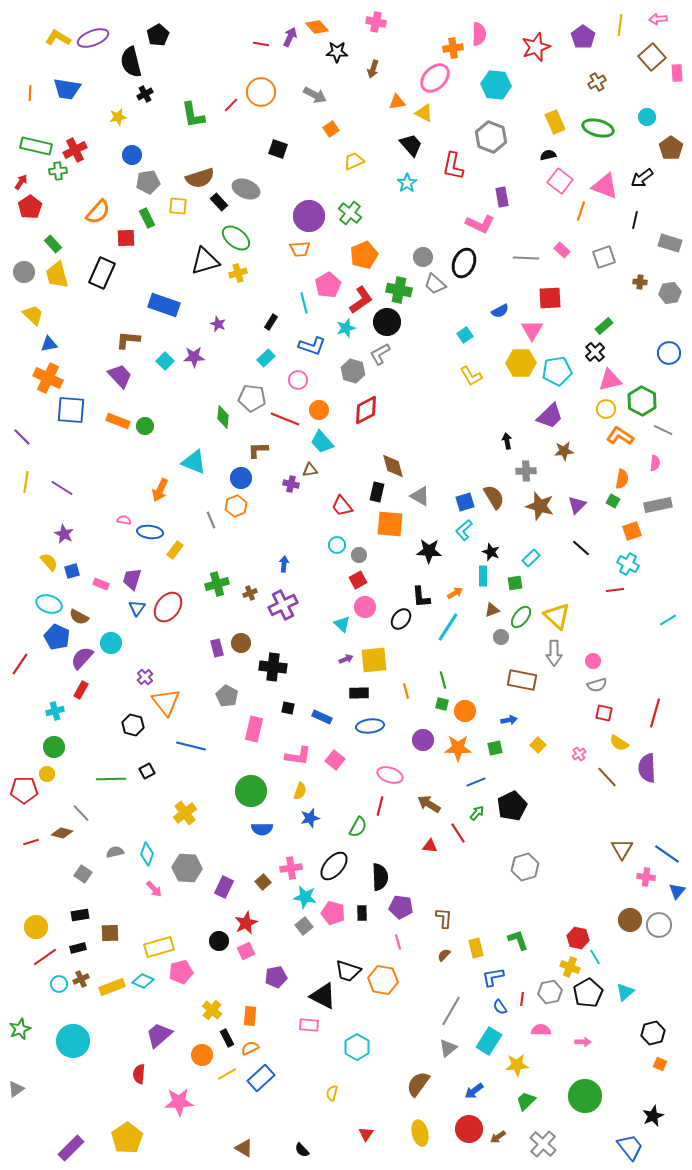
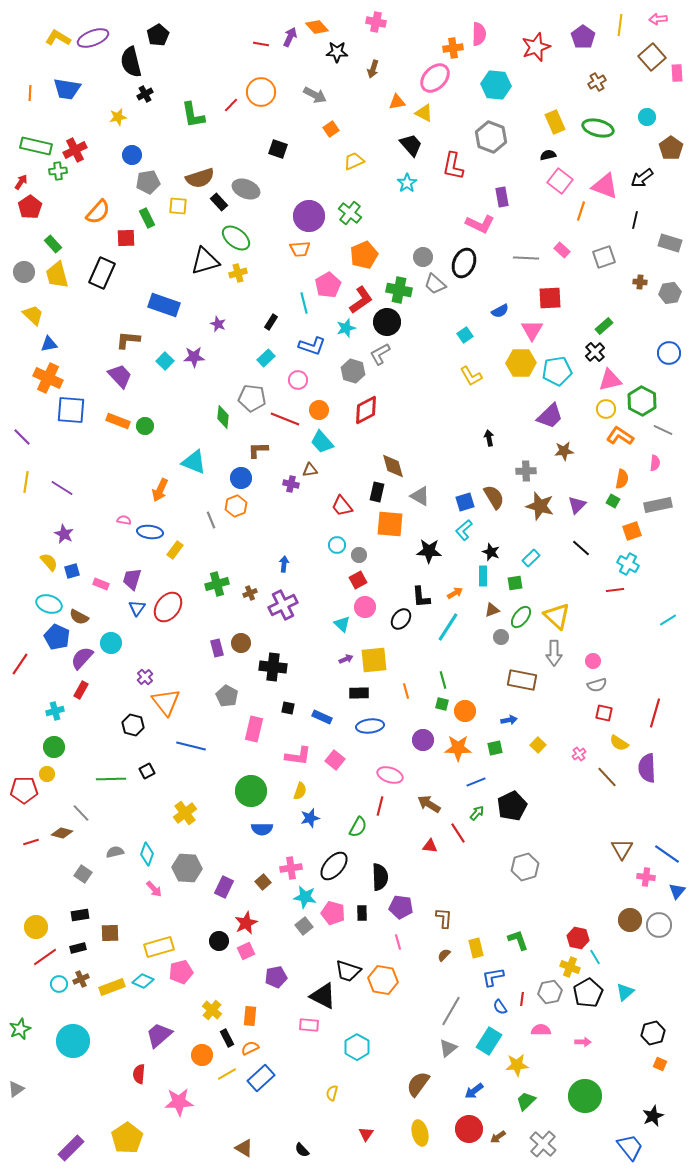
black arrow at (507, 441): moved 18 px left, 3 px up
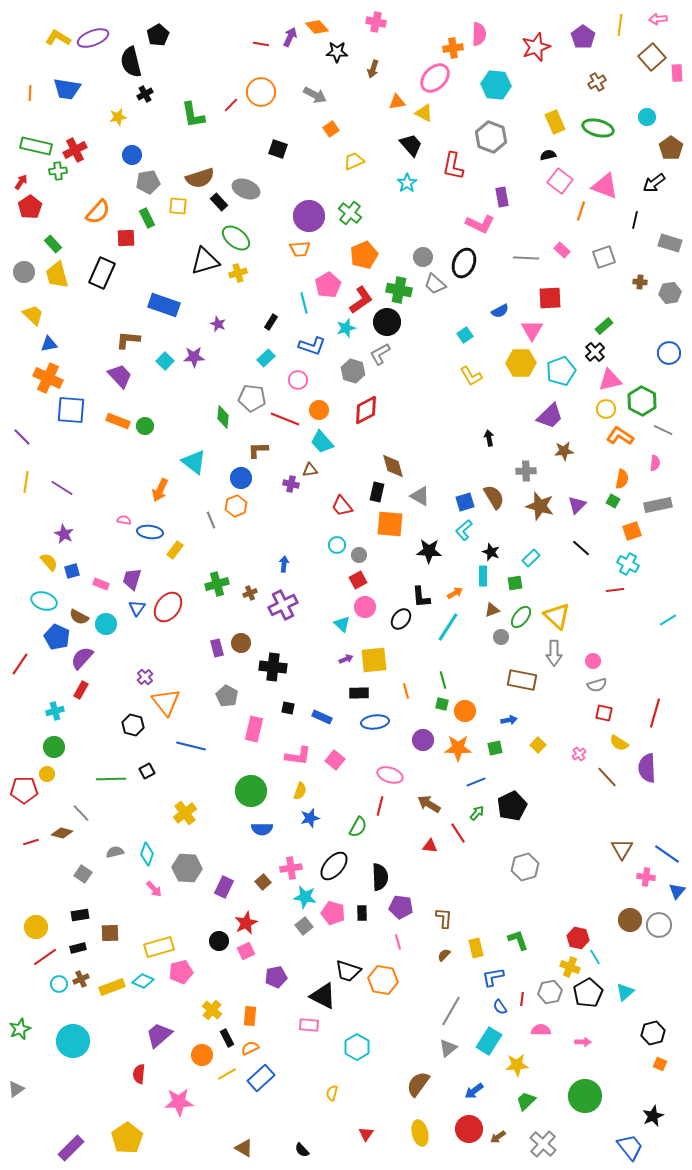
black arrow at (642, 178): moved 12 px right, 5 px down
cyan pentagon at (557, 371): moved 4 px right; rotated 12 degrees counterclockwise
cyan triangle at (194, 462): rotated 16 degrees clockwise
cyan ellipse at (49, 604): moved 5 px left, 3 px up
cyan circle at (111, 643): moved 5 px left, 19 px up
blue ellipse at (370, 726): moved 5 px right, 4 px up
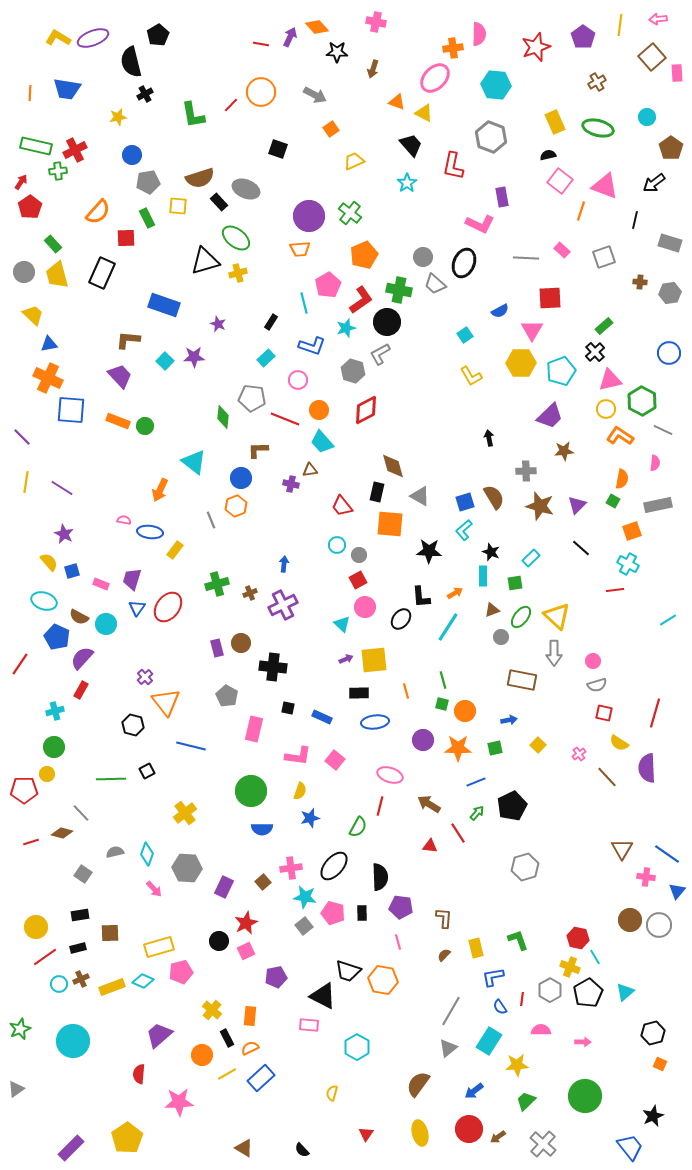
orange triangle at (397, 102): rotated 30 degrees clockwise
gray hexagon at (550, 992): moved 2 px up; rotated 20 degrees counterclockwise
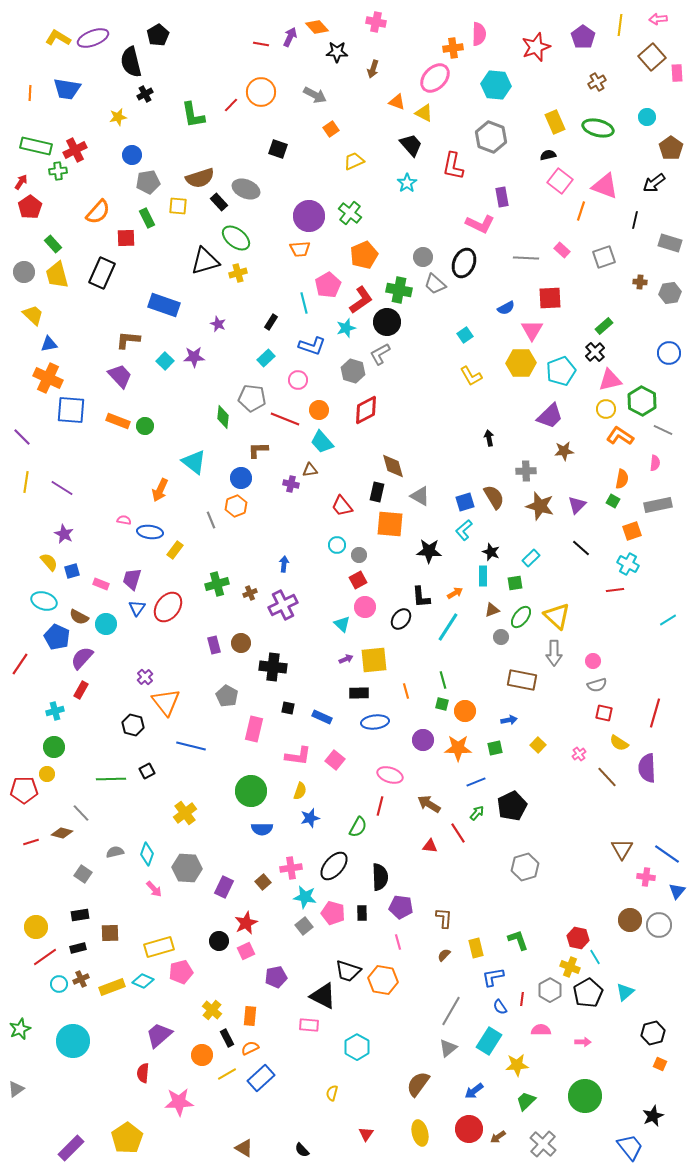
blue semicircle at (500, 311): moved 6 px right, 3 px up
purple rectangle at (217, 648): moved 3 px left, 3 px up
red semicircle at (139, 1074): moved 4 px right, 1 px up
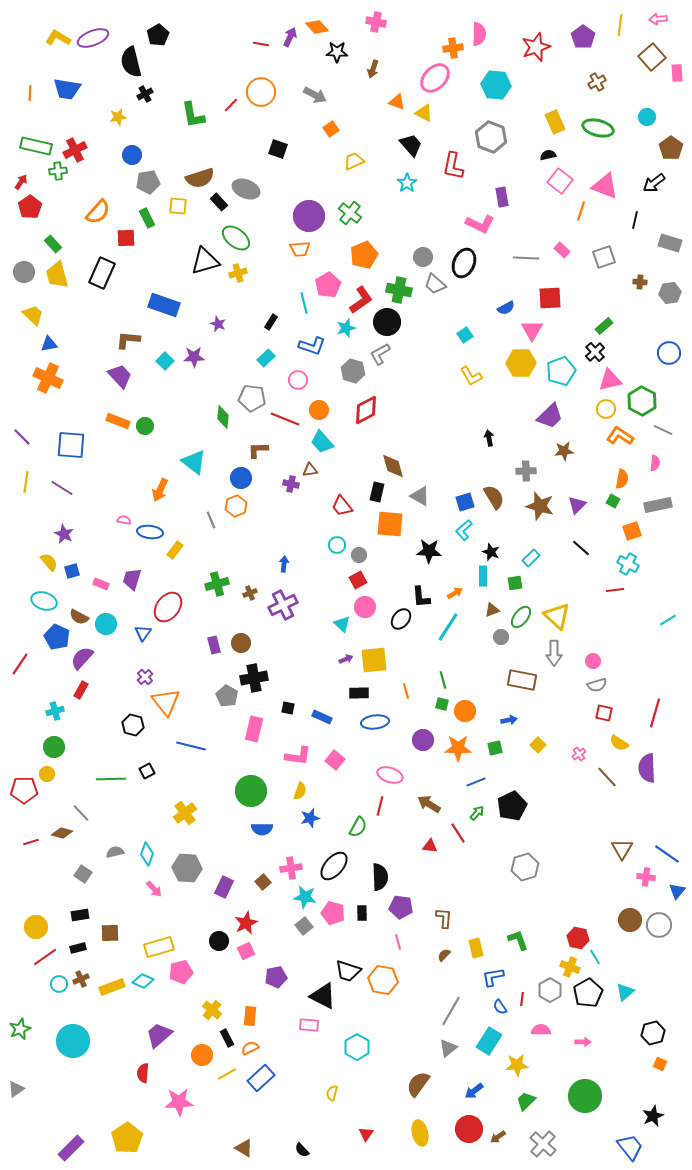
blue square at (71, 410): moved 35 px down
blue triangle at (137, 608): moved 6 px right, 25 px down
black cross at (273, 667): moved 19 px left, 11 px down; rotated 16 degrees counterclockwise
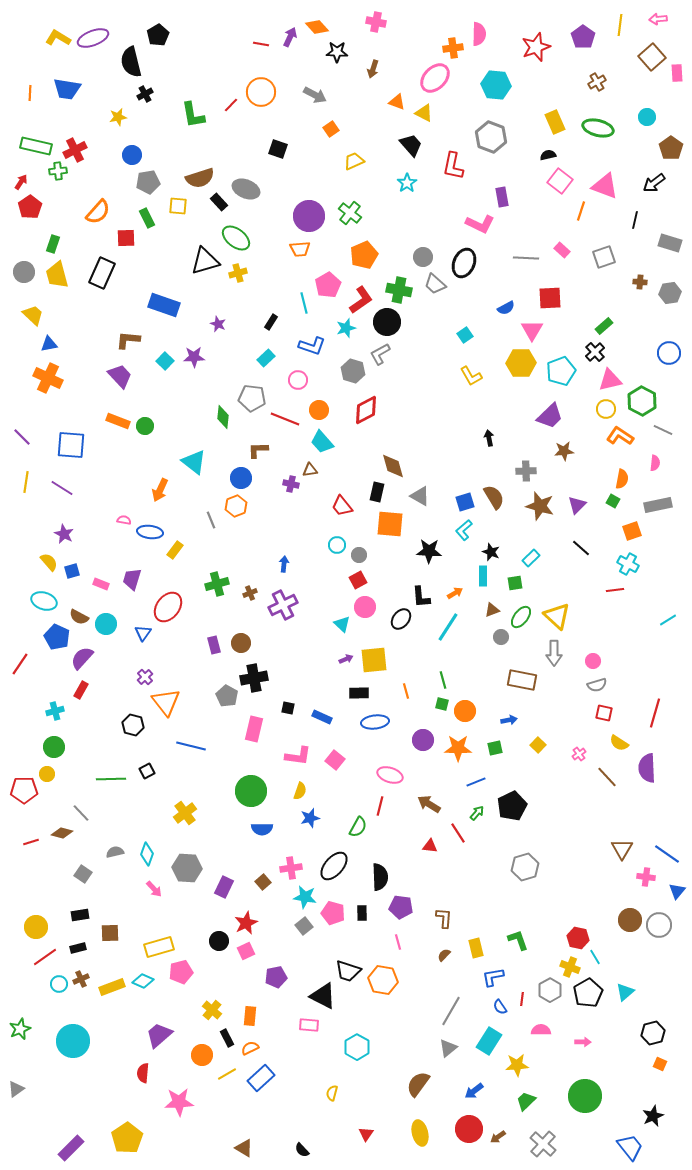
green rectangle at (53, 244): rotated 60 degrees clockwise
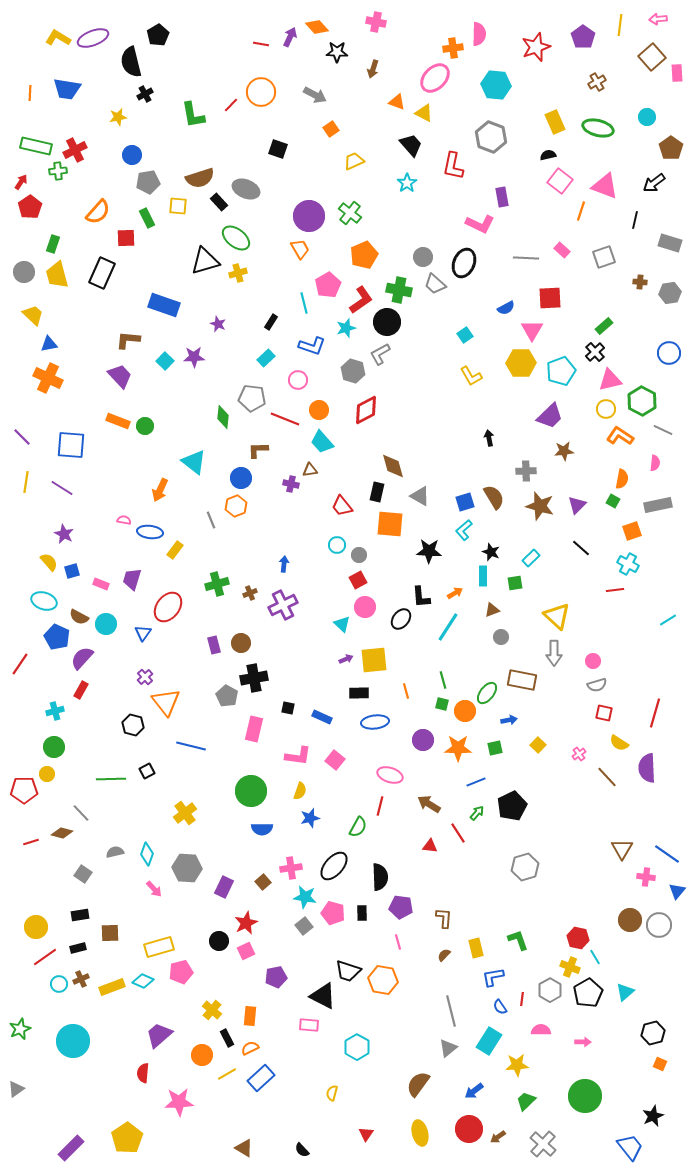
orange trapezoid at (300, 249): rotated 115 degrees counterclockwise
green ellipse at (521, 617): moved 34 px left, 76 px down
gray line at (451, 1011): rotated 44 degrees counterclockwise
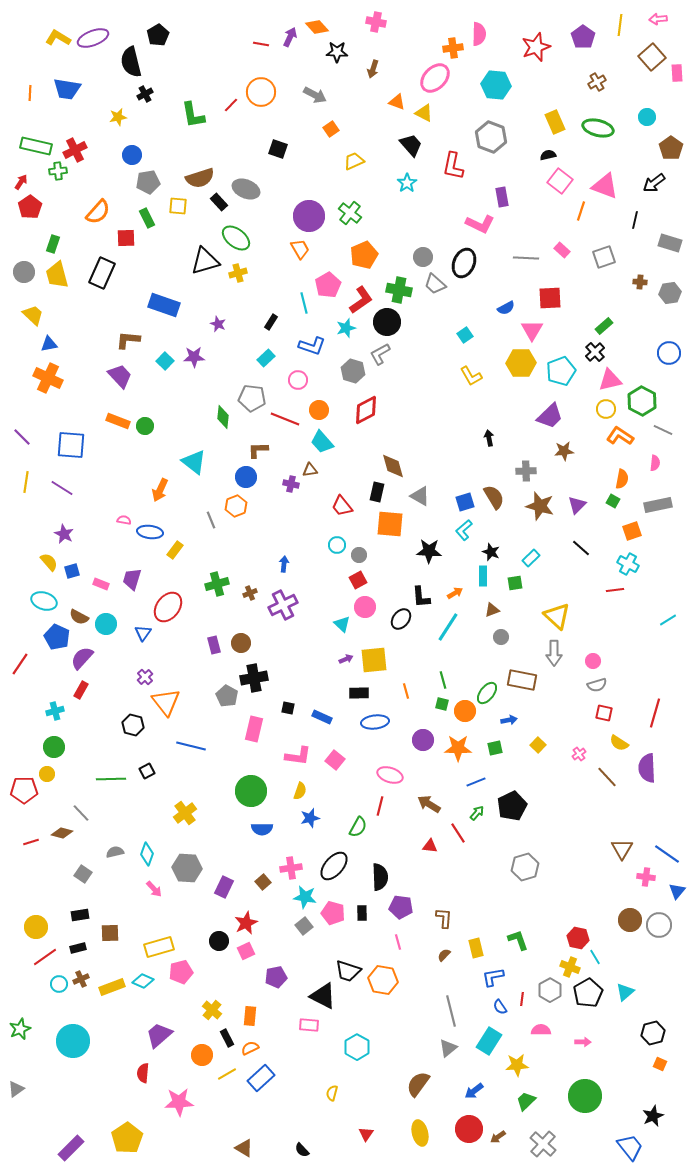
blue circle at (241, 478): moved 5 px right, 1 px up
